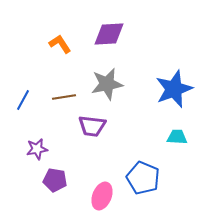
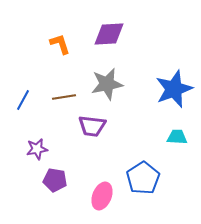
orange L-shape: rotated 15 degrees clockwise
blue pentagon: rotated 16 degrees clockwise
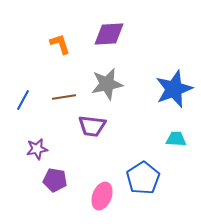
cyan trapezoid: moved 1 px left, 2 px down
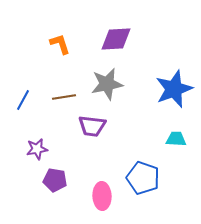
purple diamond: moved 7 px right, 5 px down
blue pentagon: rotated 20 degrees counterclockwise
pink ellipse: rotated 24 degrees counterclockwise
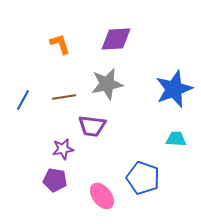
purple star: moved 26 px right
pink ellipse: rotated 36 degrees counterclockwise
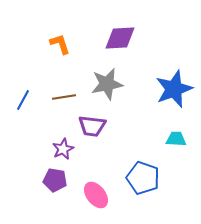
purple diamond: moved 4 px right, 1 px up
purple star: rotated 15 degrees counterclockwise
pink ellipse: moved 6 px left, 1 px up
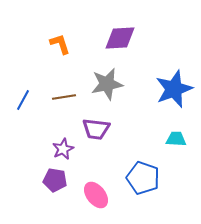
purple trapezoid: moved 4 px right, 3 px down
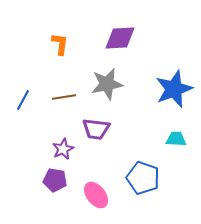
orange L-shape: rotated 25 degrees clockwise
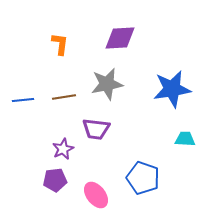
blue star: moved 2 px left; rotated 12 degrees clockwise
blue line: rotated 55 degrees clockwise
cyan trapezoid: moved 9 px right
purple pentagon: rotated 15 degrees counterclockwise
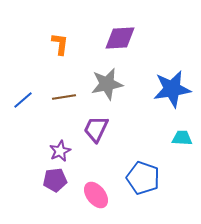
blue line: rotated 35 degrees counterclockwise
purple trapezoid: rotated 108 degrees clockwise
cyan trapezoid: moved 3 px left, 1 px up
purple star: moved 3 px left, 2 px down
